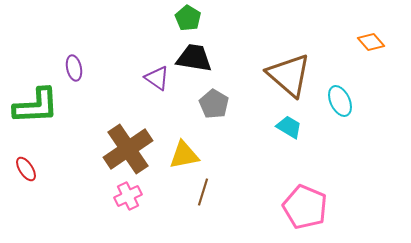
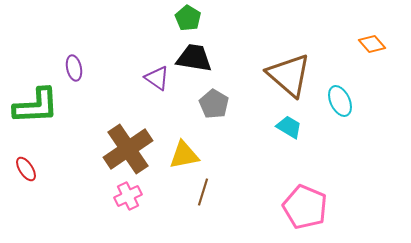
orange diamond: moved 1 px right, 2 px down
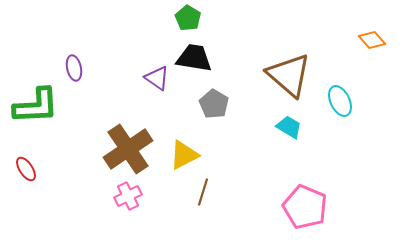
orange diamond: moved 4 px up
yellow triangle: rotated 16 degrees counterclockwise
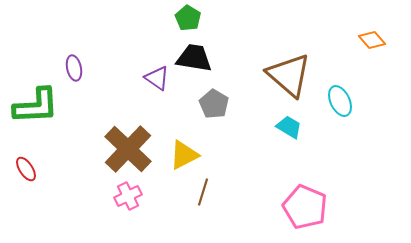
brown cross: rotated 12 degrees counterclockwise
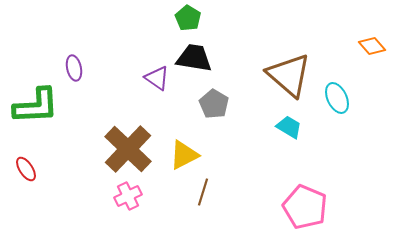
orange diamond: moved 6 px down
cyan ellipse: moved 3 px left, 3 px up
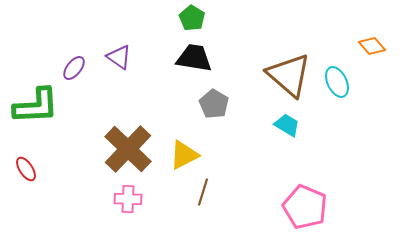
green pentagon: moved 4 px right
purple ellipse: rotated 50 degrees clockwise
purple triangle: moved 38 px left, 21 px up
cyan ellipse: moved 16 px up
cyan trapezoid: moved 2 px left, 2 px up
pink cross: moved 3 px down; rotated 28 degrees clockwise
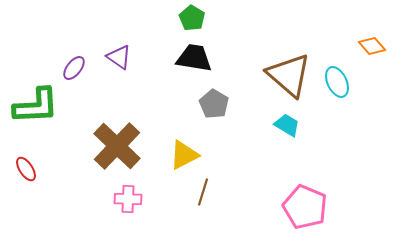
brown cross: moved 11 px left, 3 px up
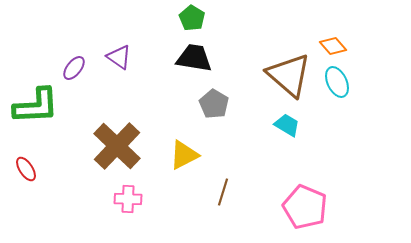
orange diamond: moved 39 px left
brown line: moved 20 px right
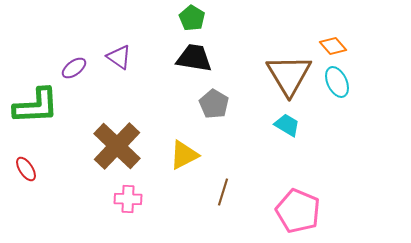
purple ellipse: rotated 15 degrees clockwise
brown triangle: rotated 18 degrees clockwise
pink pentagon: moved 7 px left, 4 px down
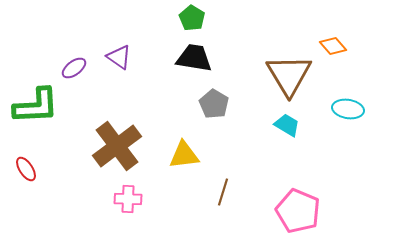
cyan ellipse: moved 11 px right, 27 px down; rotated 56 degrees counterclockwise
brown cross: rotated 9 degrees clockwise
yellow triangle: rotated 20 degrees clockwise
